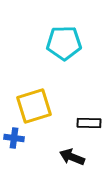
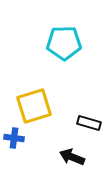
black rectangle: rotated 15 degrees clockwise
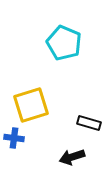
cyan pentagon: rotated 24 degrees clockwise
yellow square: moved 3 px left, 1 px up
black arrow: rotated 40 degrees counterclockwise
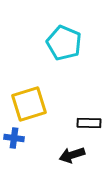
yellow square: moved 2 px left, 1 px up
black rectangle: rotated 15 degrees counterclockwise
black arrow: moved 2 px up
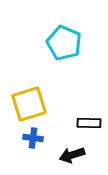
blue cross: moved 19 px right
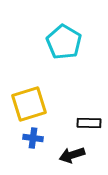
cyan pentagon: moved 1 px up; rotated 8 degrees clockwise
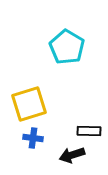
cyan pentagon: moved 3 px right, 5 px down
black rectangle: moved 8 px down
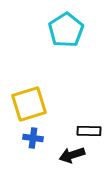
cyan pentagon: moved 1 px left, 17 px up; rotated 8 degrees clockwise
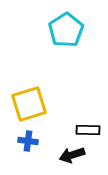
black rectangle: moved 1 px left, 1 px up
blue cross: moved 5 px left, 3 px down
